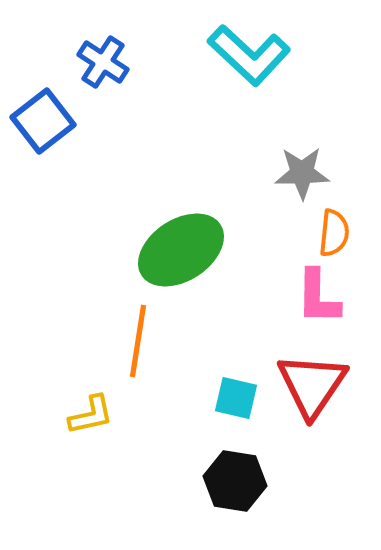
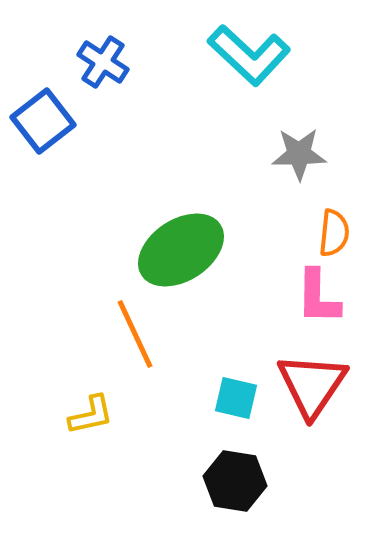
gray star: moved 3 px left, 19 px up
orange line: moved 3 px left, 7 px up; rotated 34 degrees counterclockwise
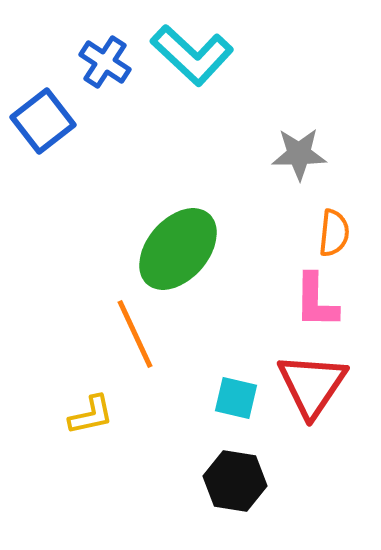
cyan L-shape: moved 57 px left
blue cross: moved 2 px right
green ellipse: moved 3 px left, 1 px up; rotated 16 degrees counterclockwise
pink L-shape: moved 2 px left, 4 px down
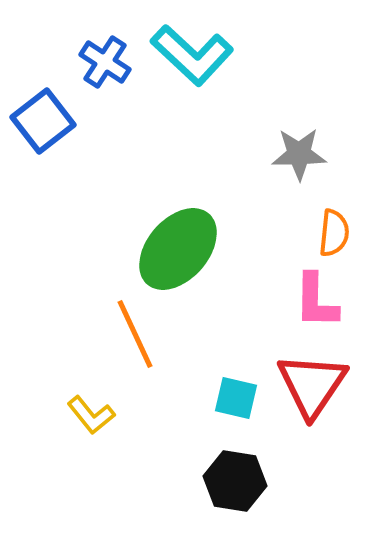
yellow L-shape: rotated 63 degrees clockwise
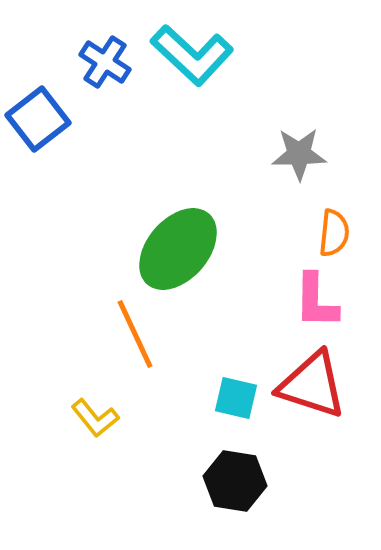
blue square: moved 5 px left, 2 px up
red triangle: rotated 46 degrees counterclockwise
yellow L-shape: moved 4 px right, 3 px down
